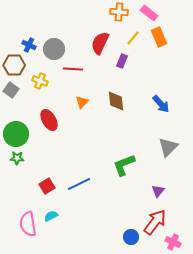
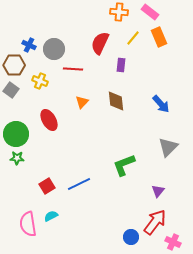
pink rectangle: moved 1 px right, 1 px up
purple rectangle: moved 1 px left, 4 px down; rotated 16 degrees counterclockwise
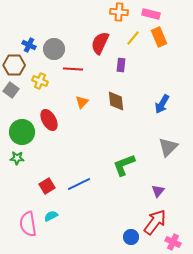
pink rectangle: moved 1 px right, 2 px down; rotated 24 degrees counterclockwise
blue arrow: moved 1 px right; rotated 72 degrees clockwise
green circle: moved 6 px right, 2 px up
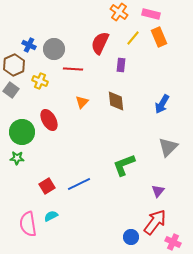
orange cross: rotated 30 degrees clockwise
brown hexagon: rotated 25 degrees counterclockwise
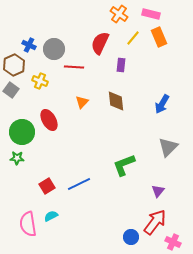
orange cross: moved 2 px down
red line: moved 1 px right, 2 px up
